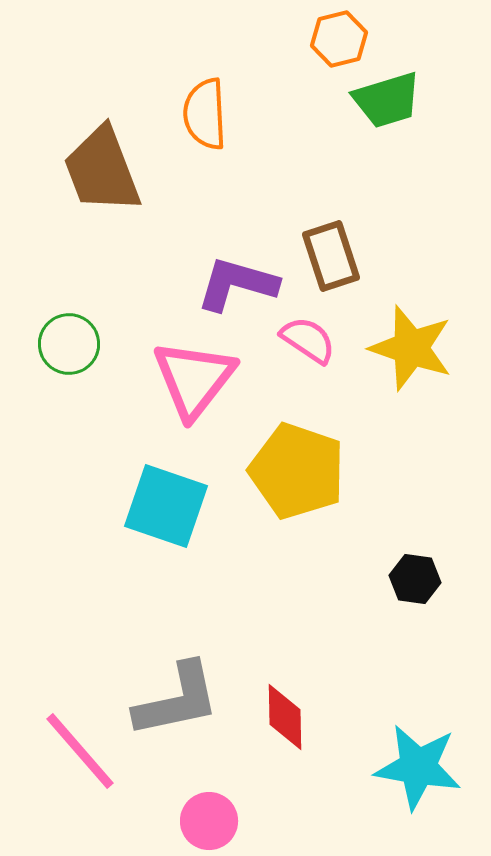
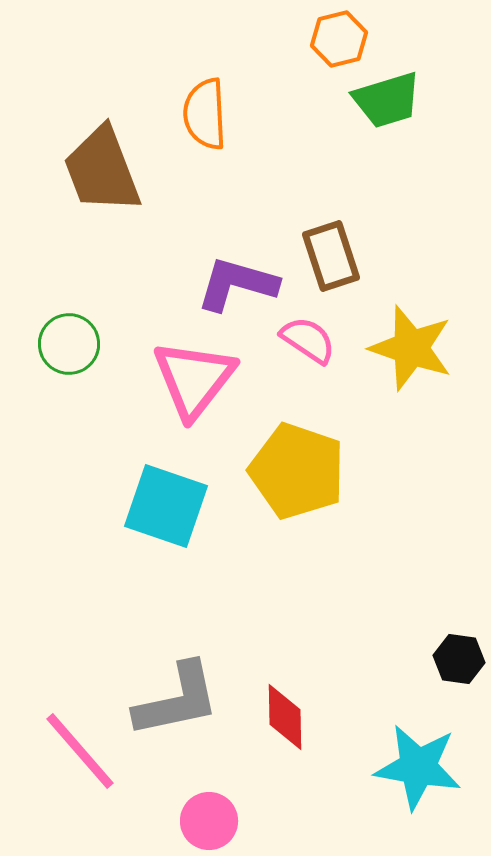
black hexagon: moved 44 px right, 80 px down
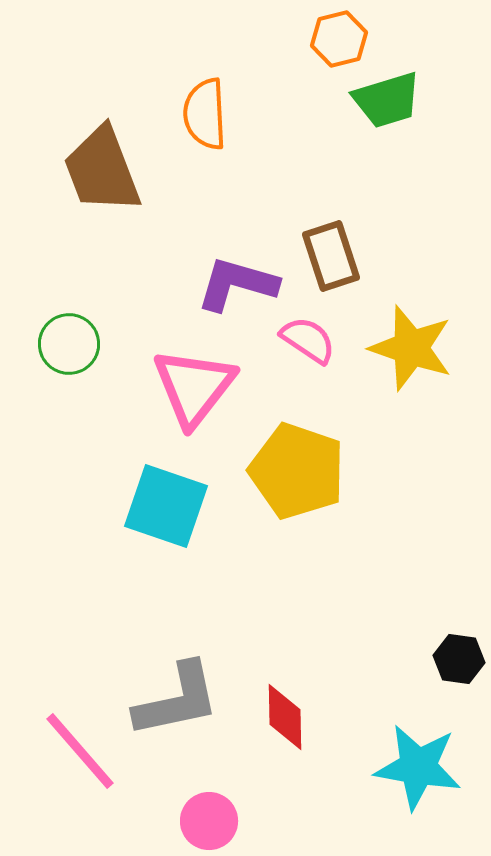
pink triangle: moved 8 px down
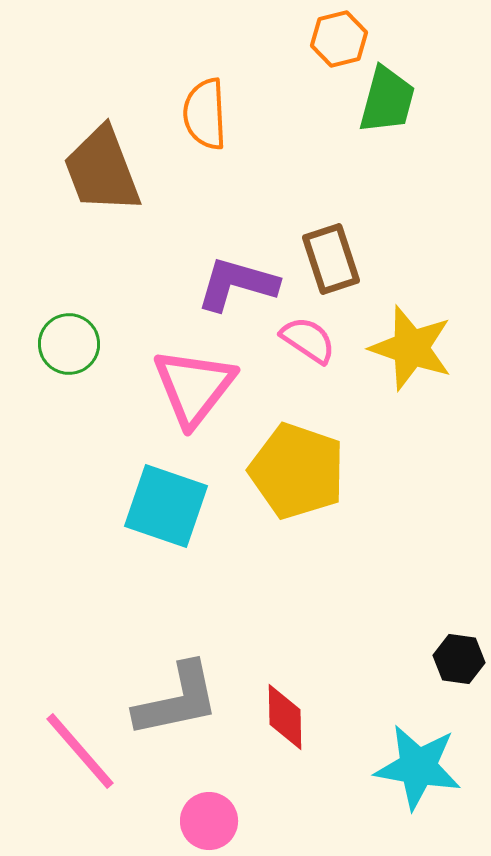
green trapezoid: rotated 58 degrees counterclockwise
brown rectangle: moved 3 px down
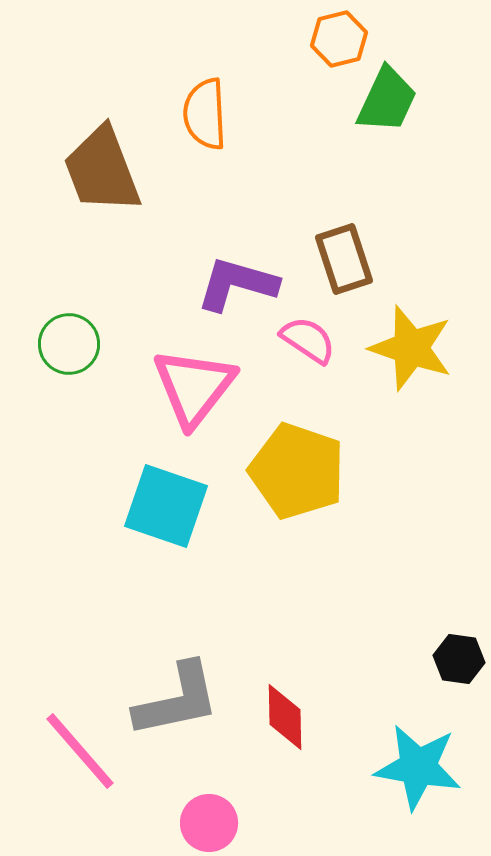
green trapezoid: rotated 10 degrees clockwise
brown rectangle: moved 13 px right
pink circle: moved 2 px down
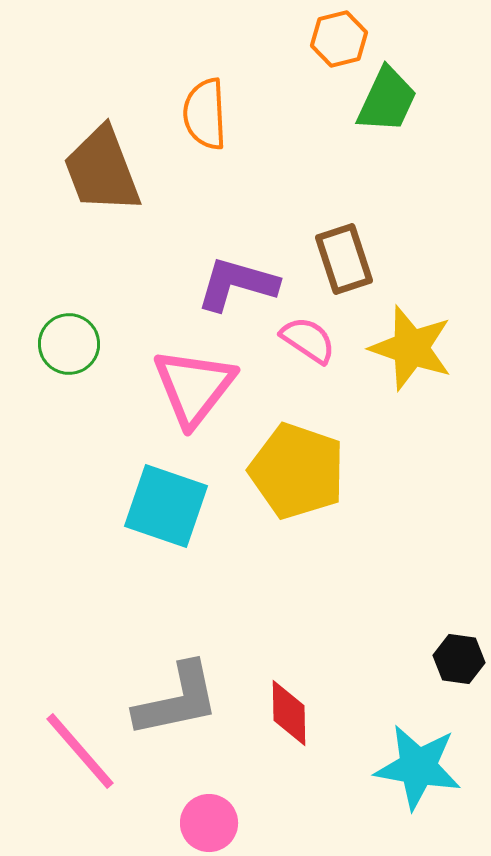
red diamond: moved 4 px right, 4 px up
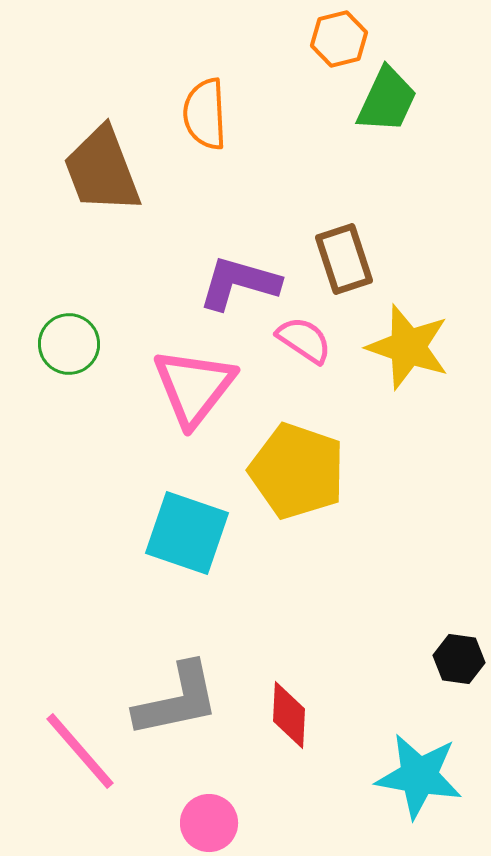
purple L-shape: moved 2 px right, 1 px up
pink semicircle: moved 4 px left
yellow star: moved 3 px left, 1 px up
cyan square: moved 21 px right, 27 px down
red diamond: moved 2 px down; rotated 4 degrees clockwise
cyan star: moved 1 px right, 9 px down
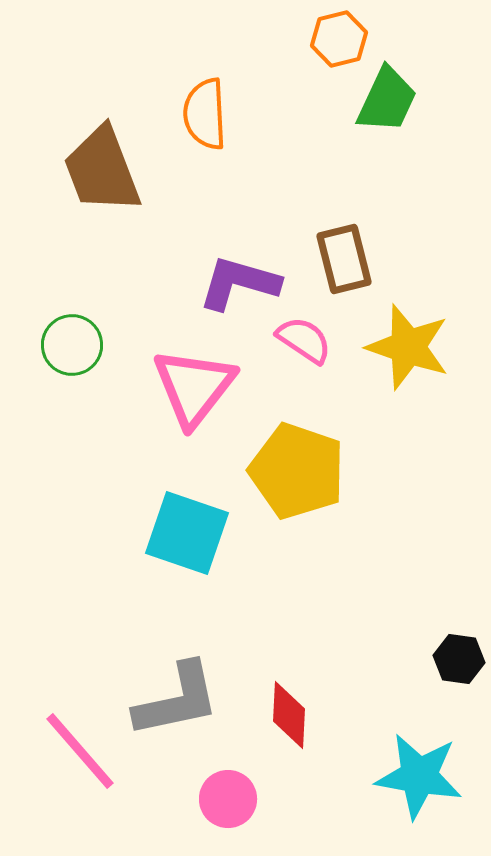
brown rectangle: rotated 4 degrees clockwise
green circle: moved 3 px right, 1 px down
pink circle: moved 19 px right, 24 px up
